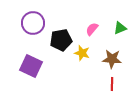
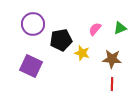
purple circle: moved 1 px down
pink semicircle: moved 3 px right
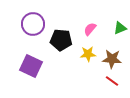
pink semicircle: moved 5 px left
black pentagon: rotated 15 degrees clockwise
yellow star: moved 6 px right, 1 px down; rotated 21 degrees counterclockwise
red line: moved 3 px up; rotated 56 degrees counterclockwise
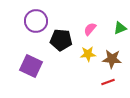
purple circle: moved 3 px right, 3 px up
red line: moved 4 px left, 1 px down; rotated 56 degrees counterclockwise
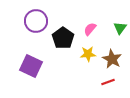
green triangle: rotated 32 degrees counterclockwise
black pentagon: moved 2 px right, 2 px up; rotated 30 degrees clockwise
brown star: rotated 24 degrees clockwise
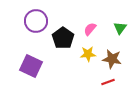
brown star: rotated 18 degrees counterclockwise
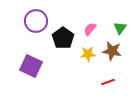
brown star: moved 8 px up
